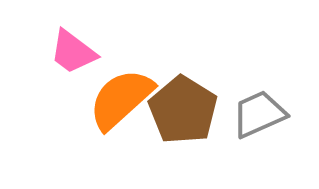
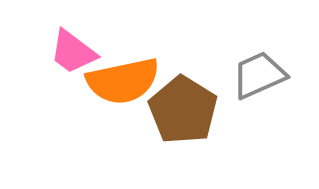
orange semicircle: moved 2 px right, 18 px up; rotated 150 degrees counterclockwise
gray trapezoid: moved 39 px up
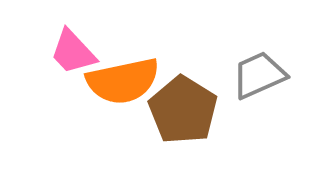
pink trapezoid: rotated 10 degrees clockwise
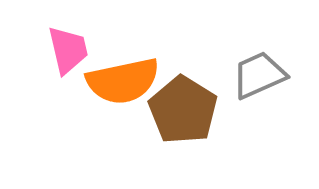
pink trapezoid: moved 5 px left, 2 px up; rotated 150 degrees counterclockwise
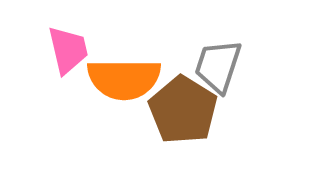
gray trapezoid: moved 41 px left, 9 px up; rotated 48 degrees counterclockwise
orange semicircle: moved 1 px right, 2 px up; rotated 12 degrees clockwise
